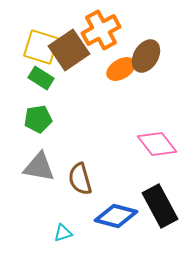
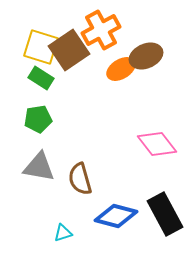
brown ellipse: rotated 36 degrees clockwise
black rectangle: moved 5 px right, 8 px down
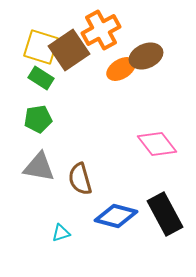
cyan triangle: moved 2 px left
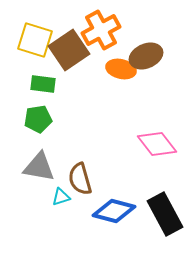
yellow square: moved 6 px left, 7 px up
orange ellipse: rotated 44 degrees clockwise
green rectangle: moved 2 px right, 6 px down; rotated 25 degrees counterclockwise
blue diamond: moved 2 px left, 5 px up
cyan triangle: moved 36 px up
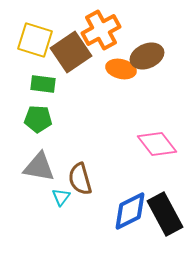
brown square: moved 2 px right, 2 px down
brown ellipse: moved 1 px right
green pentagon: rotated 12 degrees clockwise
cyan triangle: rotated 36 degrees counterclockwise
blue diamond: moved 16 px right; rotated 42 degrees counterclockwise
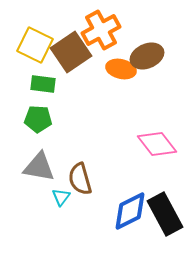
yellow square: moved 5 px down; rotated 9 degrees clockwise
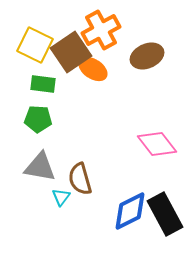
orange ellipse: moved 28 px left; rotated 20 degrees clockwise
gray triangle: moved 1 px right
